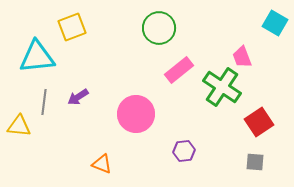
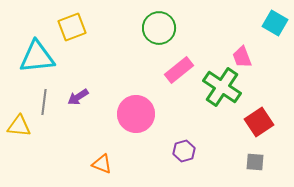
purple hexagon: rotated 10 degrees counterclockwise
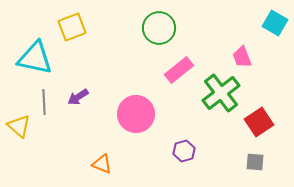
cyan triangle: moved 2 px left, 1 px down; rotated 18 degrees clockwise
green cross: moved 1 px left, 6 px down; rotated 18 degrees clockwise
gray line: rotated 10 degrees counterclockwise
yellow triangle: rotated 35 degrees clockwise
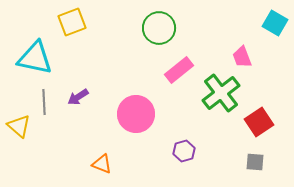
yellow square: moved 5 px up
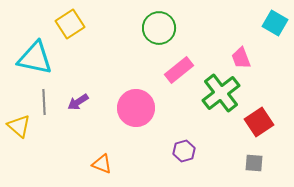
yellow square: moved 2 px left, 2 px down; rotated 12 degrees counterclockwise
pink trapezoid: moved 1 px left, 1 px down
purple arrow: moved 5 px down
pink circle: moved 6 px up
gray square: moved 1 px left, 1 px down
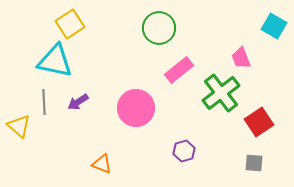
cyan square: moved 1 px left, 3 px down
cyan triangle: moved 20 px right, 3 px down
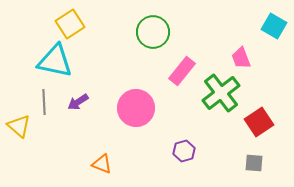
green circle: moved 6 px left, 4 px down
pink rectangle: moved 3 px right, 1 px down; rotated 12 degrees counterclockwise
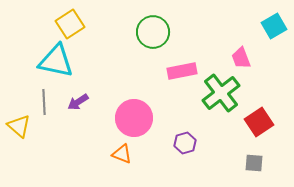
cyan square: rotated 30 degrees clockwise
cyan triangle: moved 1 px right
pink rectangle: rotated 40 degrees clockwise
pink circle: moved 2 px left, 10 px down
purple hexagon: moved 1 px right, 8 px up
orange triangle: moved 20 px right, 10 px up
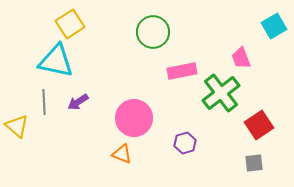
red square: moved 3 px down
yellow triangle: moved 2 px left
gray square: rotated 12 degrees counterclockwise
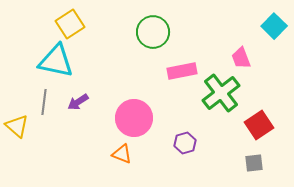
cyan square: rotated 15 degrees counterclockwise
gray line: rotated 10 degrees clockwise
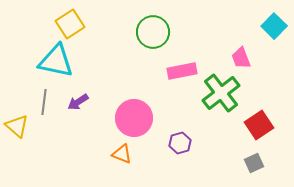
purple hexagon: moved 5 px left
gray square: rotated 18 degrees counterclockwise
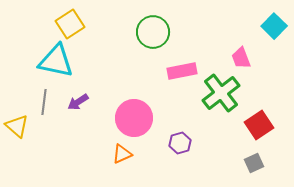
orange triangle: rotated 45 degrees counterclockwise
